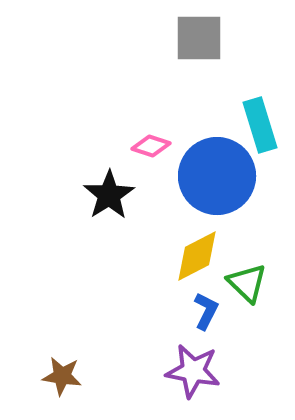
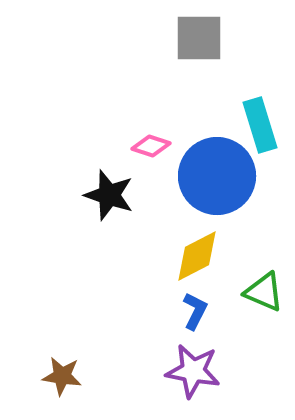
black star: rotated 21 degrees counterclockwise
green triangle: moved 17 px right, 9 px down; rotated 21 degrees counterclockwise
blue L-shape: moved 11 px left
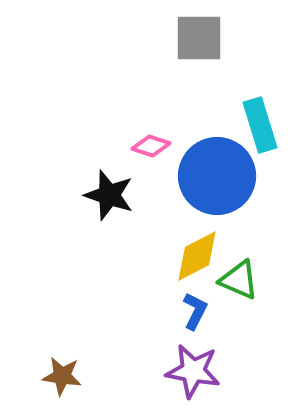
green triangle: moved 25 px left, 12 px up
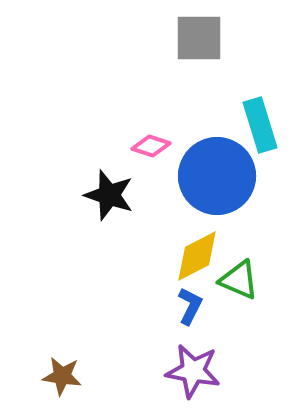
blue L-shape: moved 5 px left, 5 px up
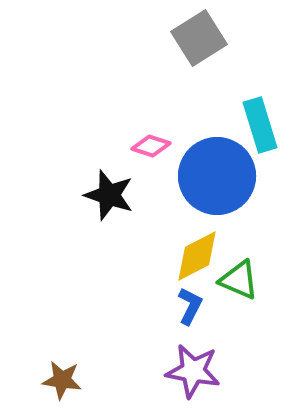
gray square: rotated 32 degrees counterclockwise
brown star: moved 4 px down
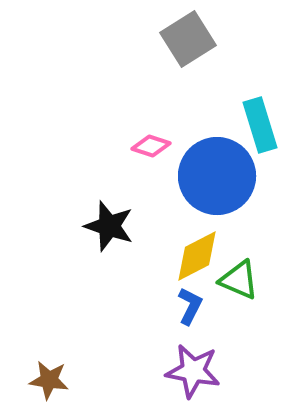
gray square: moved 11 px left, 1 px down
black star: moved 31 px down
brown star: moved 13 px left
